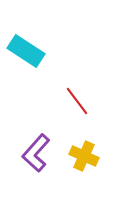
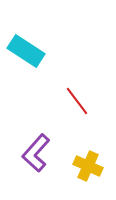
yellow cross: moved 4 px right, 10 px down
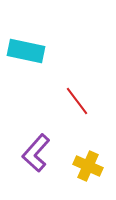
cyan rectangle: rotated 21 degrees counterclockwise
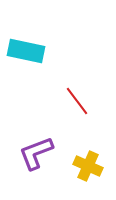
purple L-shape: rotated 27 degrees clockwise
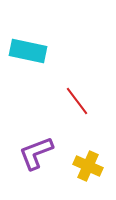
cyan rectangle: moved 2 px right
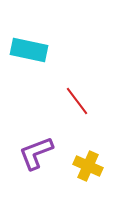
cyan rectangle: moved 1 px right, 1 px up
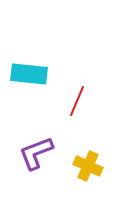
cyan rectangle: moved 24 px down; rotated 6 degrees counterclockwise
red line: rotated 60 degrees clockwise
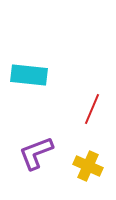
cyan rectangle: moved 1 px down
red line: moved 15 px right, 8 px down
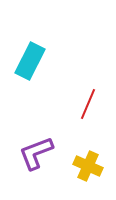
cyan rectangle: moved 1 px right, 14 px up; rotated 69 degrees counterclockwise
red line: moved 4 px left, 5 px up
